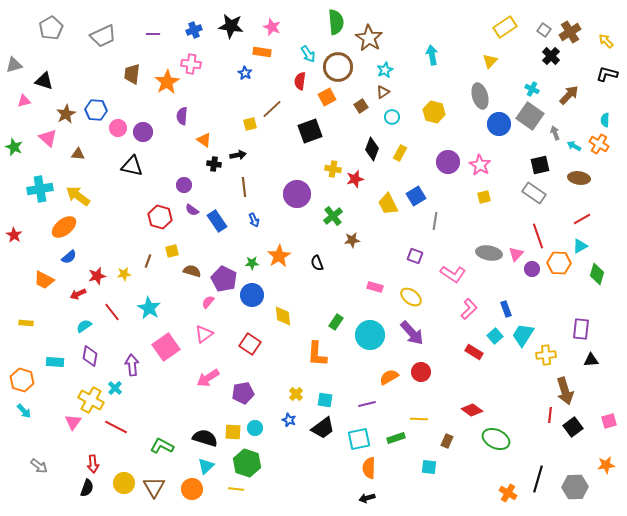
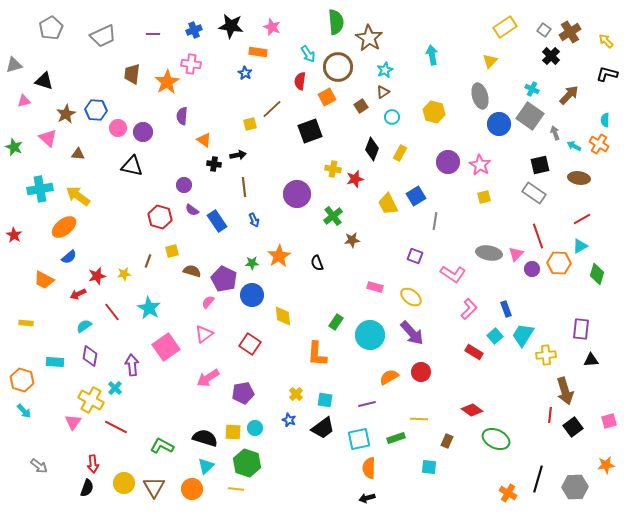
orange rectangle at (262, 52): moved 4 px left
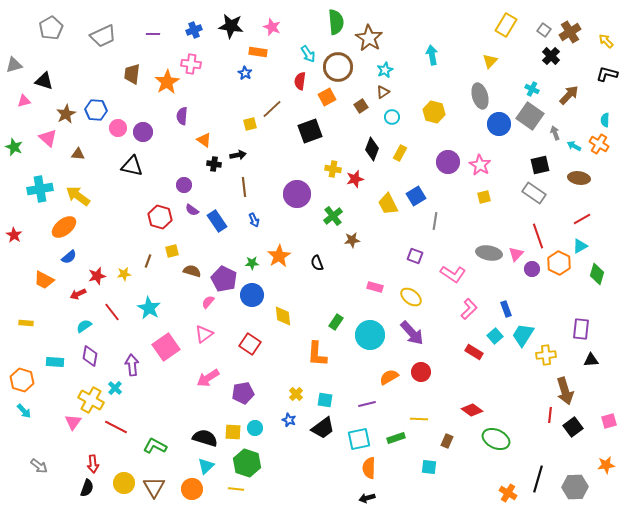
yellow rectangle at (505, 27): moved 1 px right, 2 px up; rotated 25 degrees counterclockwise
orange hexagon at (559, 263): rotated 25 degrees clockwise
green L-shape at (162, 446): moved 7 px left
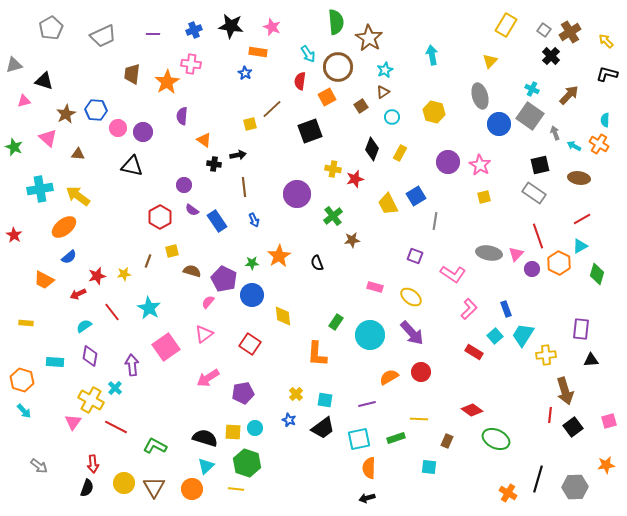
red hexagon at (160, 217): rotated 15 degrees clockwise
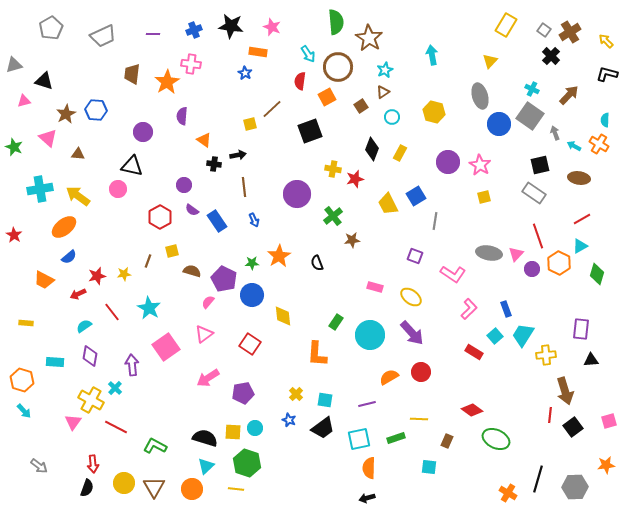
pink circle at (118, 128): moved 61 px down
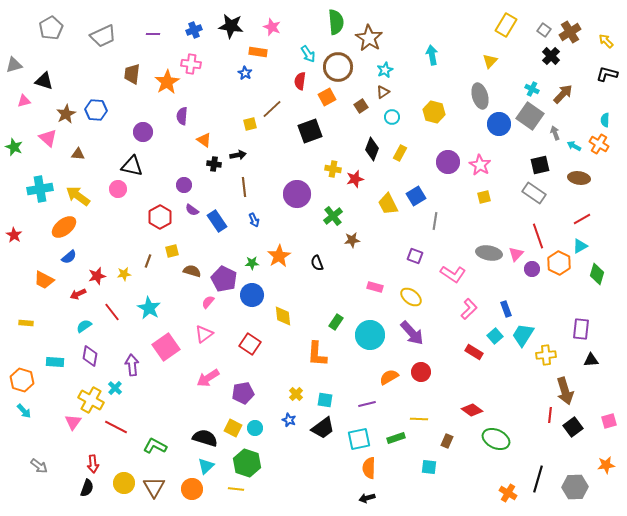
brown arrow at (569, 95): moved 6 px left, 1 px up
yellow square at (233, 432): moved 4 px up; rotated 24 degrees clockwise
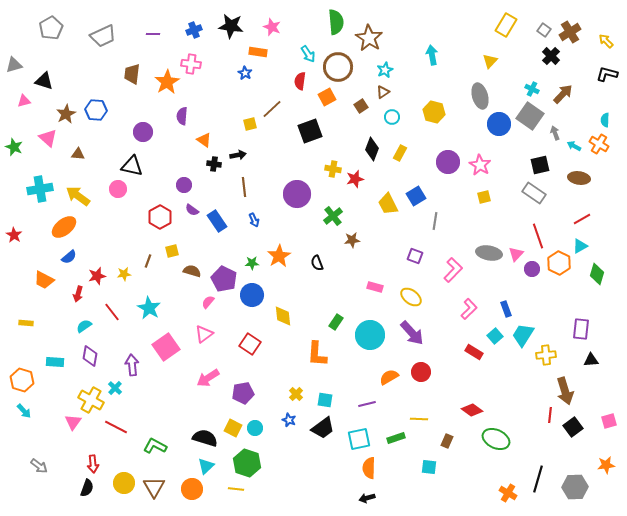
pink L-shape at (453, 274): moved 4 px up; rotated 80 degrees counterclockwise
red arrow at (78, 294): rotated 49 degrees counterclockwise
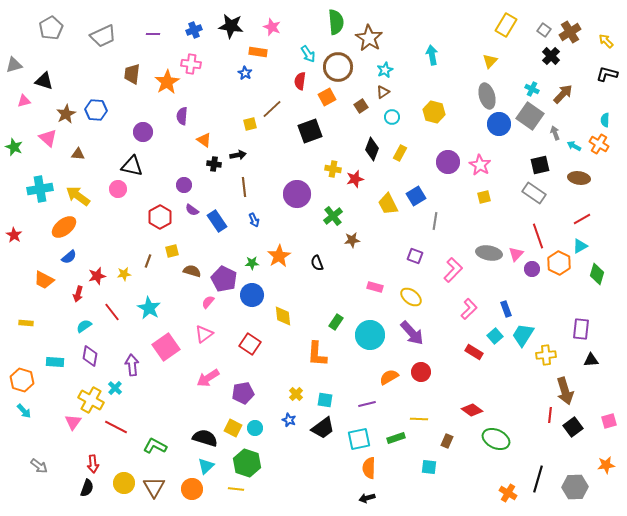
gray ellipse at (480, 96): moved 7 px right
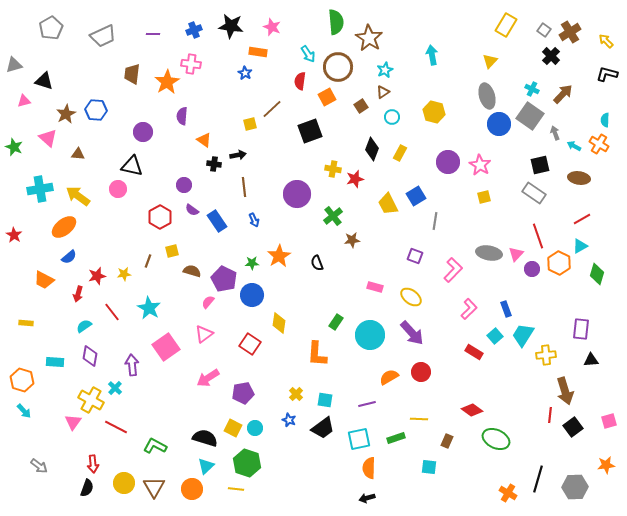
yellow diamond at (283, 316): moved 4 px left, 7 px down; rotated 15 degrees clockwise
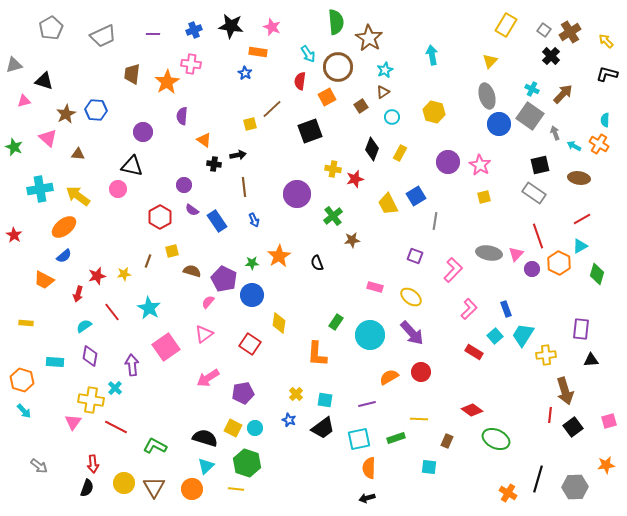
blue semicircle at (69, 257): moved 5 px left, 1 px up
yellow cross at (91, 400): rotated 20 degrees counterclockwise
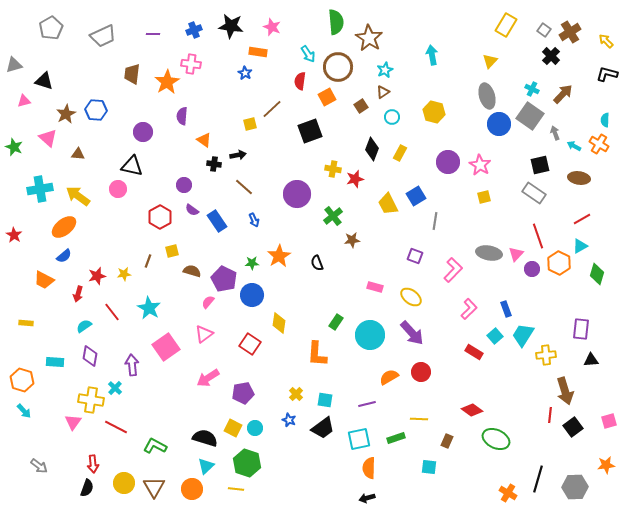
brown line at (244, 187): rotated 42 degrees counterclockwise
